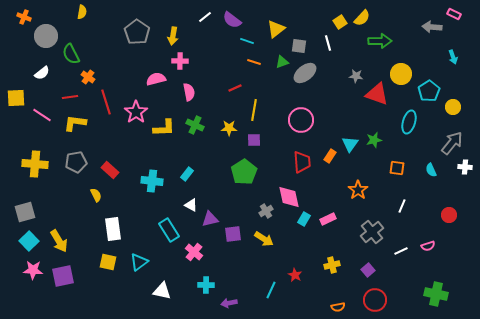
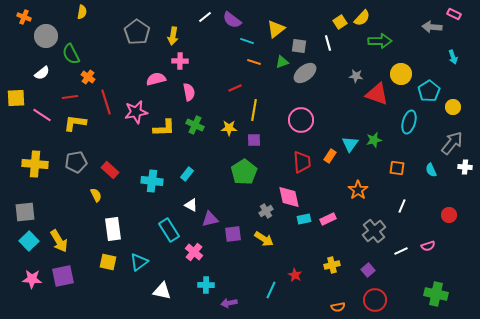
pink star at (136, 112): rotated 25 degrees clockwise
gray square at (25, 212): rotated 10 degrees clockwise
cyan rectangle at (304, 219): rotated 48 degrees clockwise
gray cross at (372, 232): moved 2 px right, 1 px up
pink star at (33, 270): moved 1 px left, 9 px down
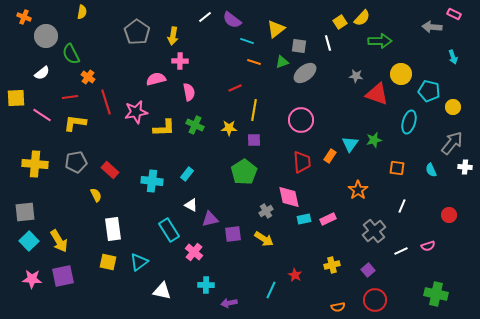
cyan pentagon at (429, 91): rotated 25 degrees counterclockwise
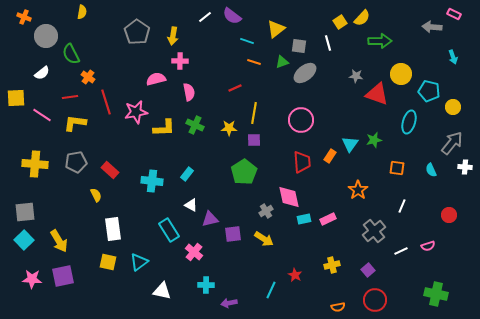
purple semicircle at (232, 20): moved 4 px up
yellow line at (254, 110): moved 3 px down
cyan square at (29, 241): moved 5 px left, 1 px up
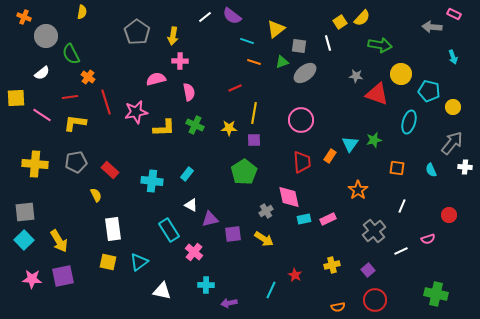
green arrow at (380, 41): moved 4 px down; rotated 10 degrees clockwise
pink semicircle at (428, 246): moved 7 px up
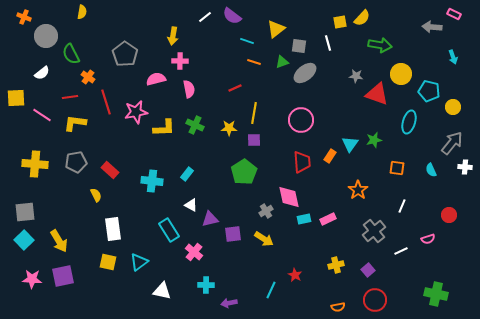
yellow square at (340, 22): rotated 24 degrees clockwise
gray pentagon at (137, 32): moved 12 px left, 22 px down
pink semicircle at (189, 92): moved 3 px up
yellow cross at (332, 265): moved 4 px right
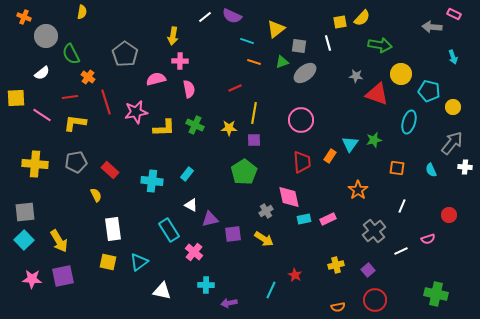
purple semicircle at (232, 16): rotated 12 degrees counterclockwise
